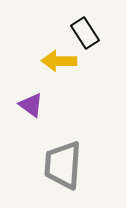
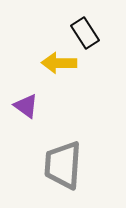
yellow arrow: moved 2 px down
purple triangle: moved 5 px left, 1 px down
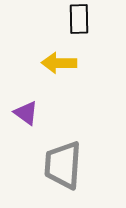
black rectangle: moved 6 px left, 14 px up; rotated 32 degrees clockwise
purple triangle: moved 7 px down
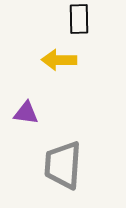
yellow arrow: moved 3 px up
purple triangle: rotated 28 degrees counterclockwise
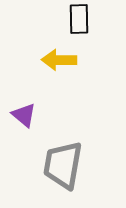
purple triangle: moved 2 px left, 2 px down; rotated 32 degrees clockwise
gray trapezoid: rotated 6 degrees clockwise
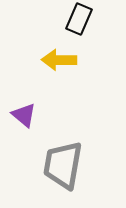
black rectangle: rotated 24 degrees clockwise
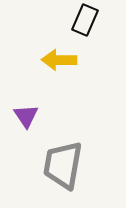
black rectangle: moved 6 px right, 1 px down
purple triangle: moved 2 px right, 1 px down; rotated 16 degrees clockwise
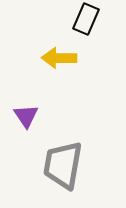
black rectangle: moved 1 px right, 1 px up
yellow arrow: moved 2 px up
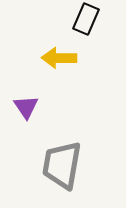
purple triangle: moved 9 px up
gray trapezoid: moved 1 px left
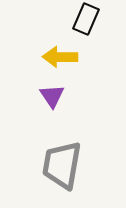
yellow arrow: moved 1 px right, 1 px up
purple triangle: moved 26 px right, 11 px up
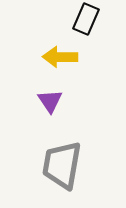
purple triangle: moved 2 px left, 5 px down
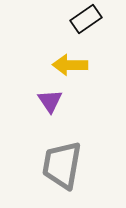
black rectangle: rotated 32 degrees clockwise
yellow arrow: moved 10 px right, 8 px down
